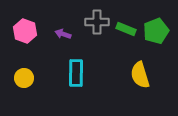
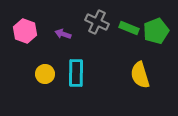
gray cross: rotated 25 degrees clockwise
green rectangle: moved 3 px right, 1 px up
yellow circle: moved 21 px right, 4 px up
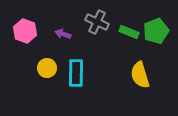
green rectangle: moved 4 px down
yellow circle: moved 2 px right, 6 px up
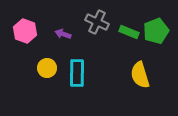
cyan rectangle: moved 1 px right
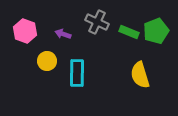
yellow circle: moved 7 px up
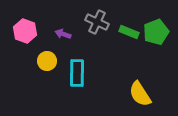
green pentagon: moved 1 px down
yellow semicircle: moved 19 px down; rotated 16 degrees counterclockwise
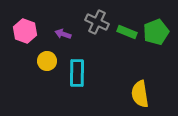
green rectangle: moved 2 px left
yellow semicircle: rotated 24 degrees clockwise
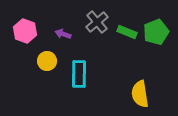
gray cross: rotated 25 degrees clockwise
cyan rectangle: moved 2 px right, 1 px down
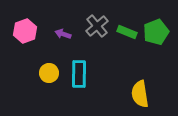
gray cross: moved 4 px down
pink hexagon: rotated 20 degrees clockwise
yellow circle: moved 2 px right, 12 px down
